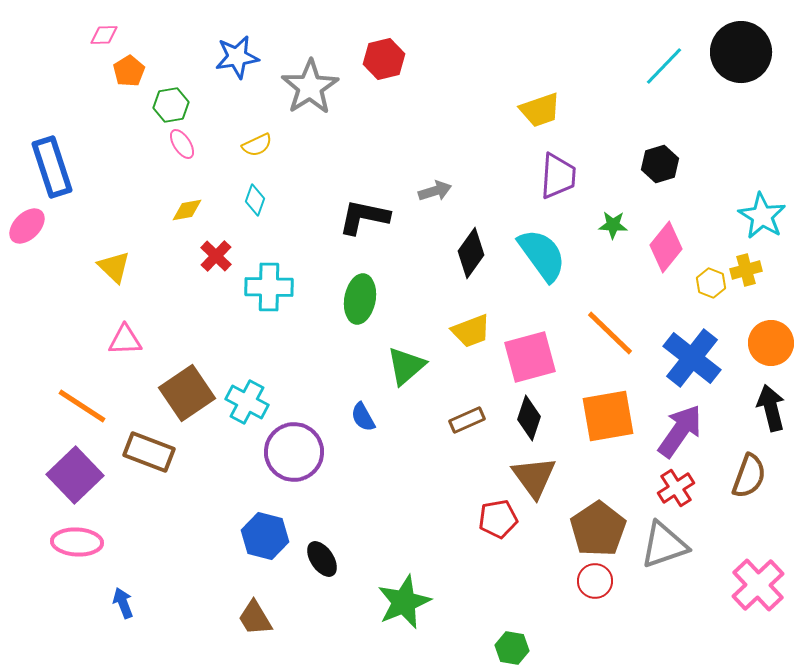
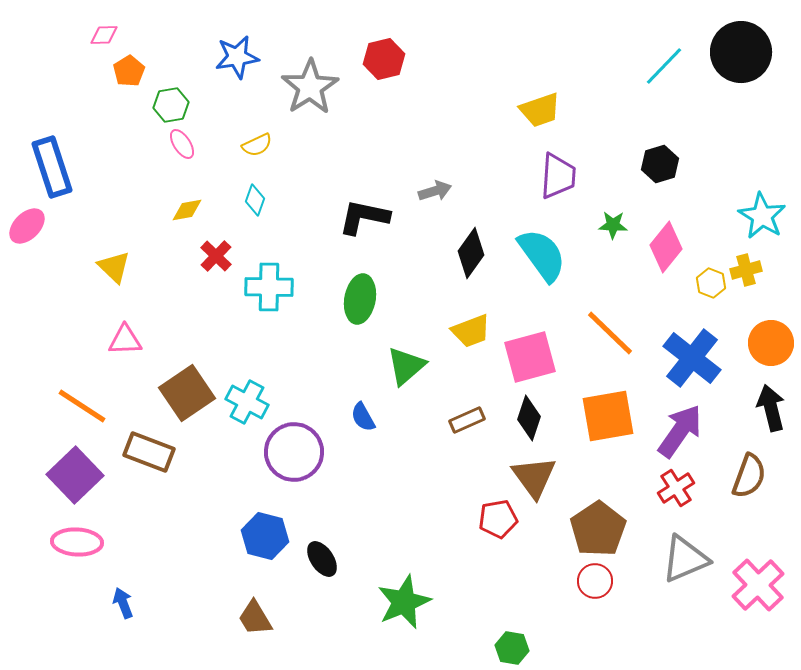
gray triangle at (664, 545): moved 21 px right, 14 px down; rotated 4 degrees counterclockwise
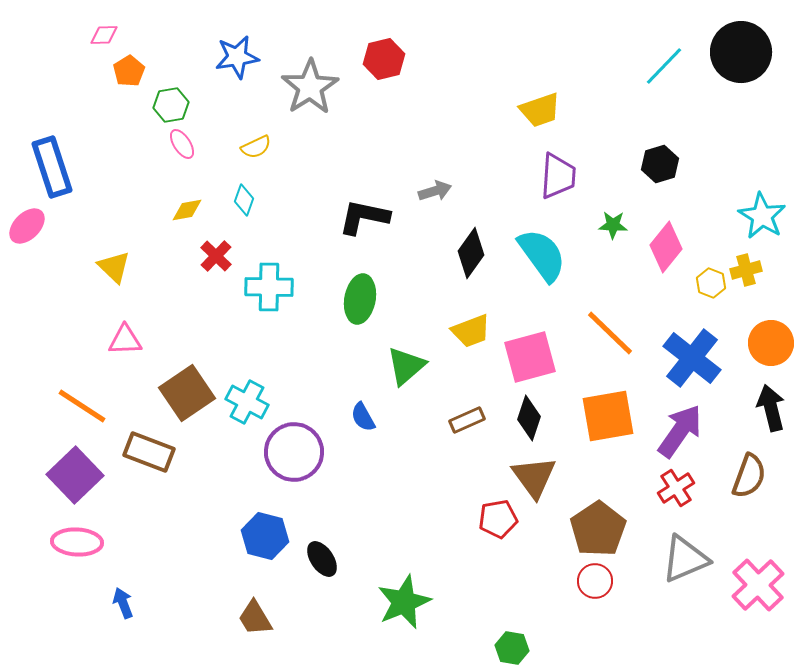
yellow semicircle at (257, 145): moved 1 px left, 2 px down
cyan diamond at (255, 200): moved 11 px left
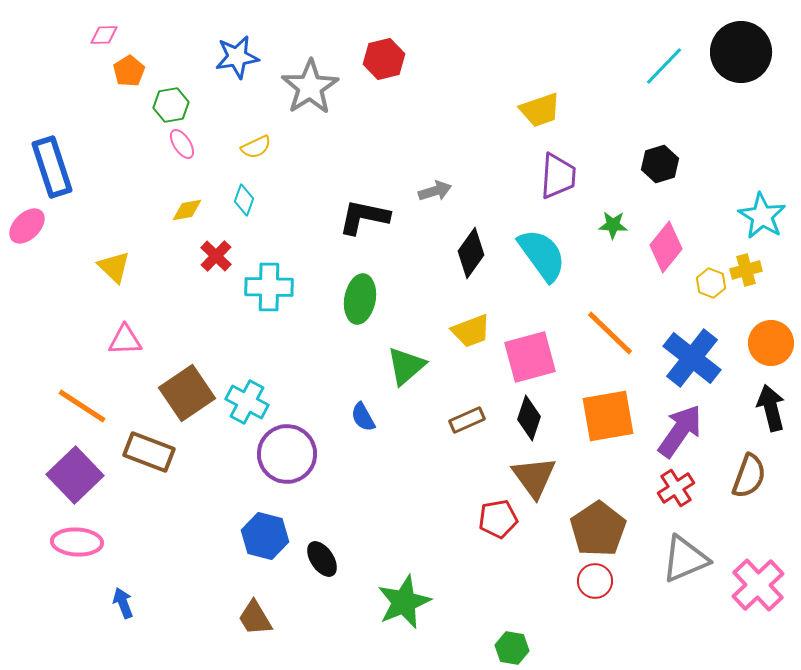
purple circle at (294, 452): moved 7 px left, 2 px down
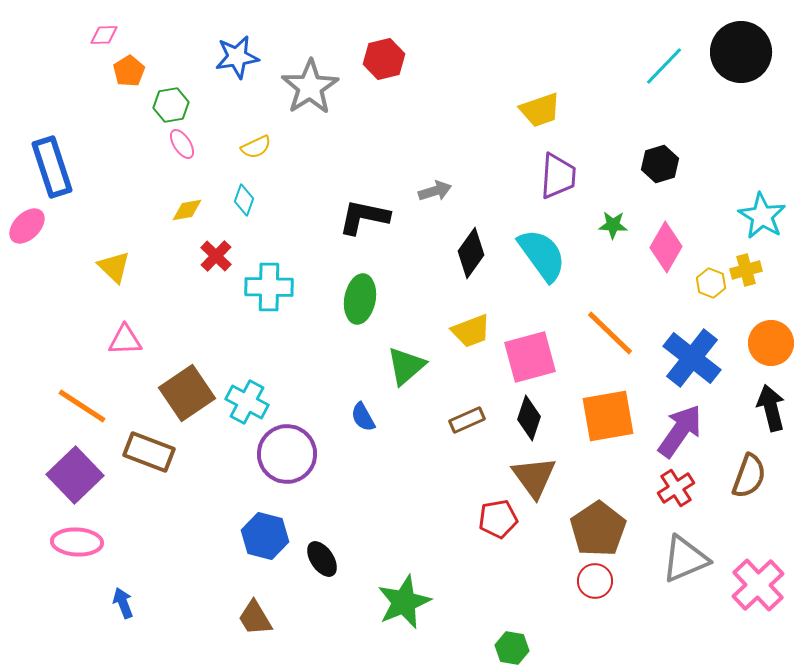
pink diamond at (666, 247): rotated 9 degrees counterclockwise
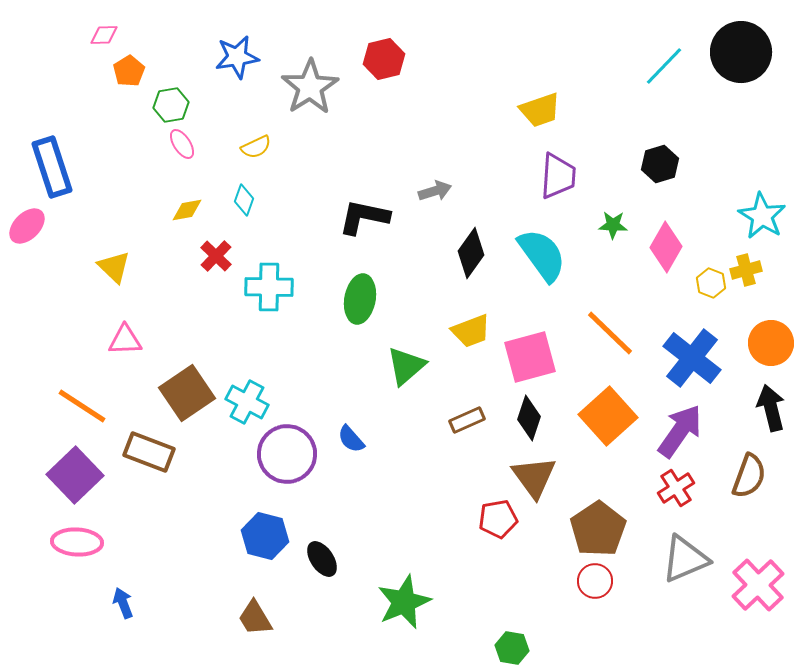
orange square at (608, 416): rotated 32 degrees counterclockwise
blue semicircle at (363, 417): moved 12 px left, 22 px down; rotated 12 degrees counterclockwise
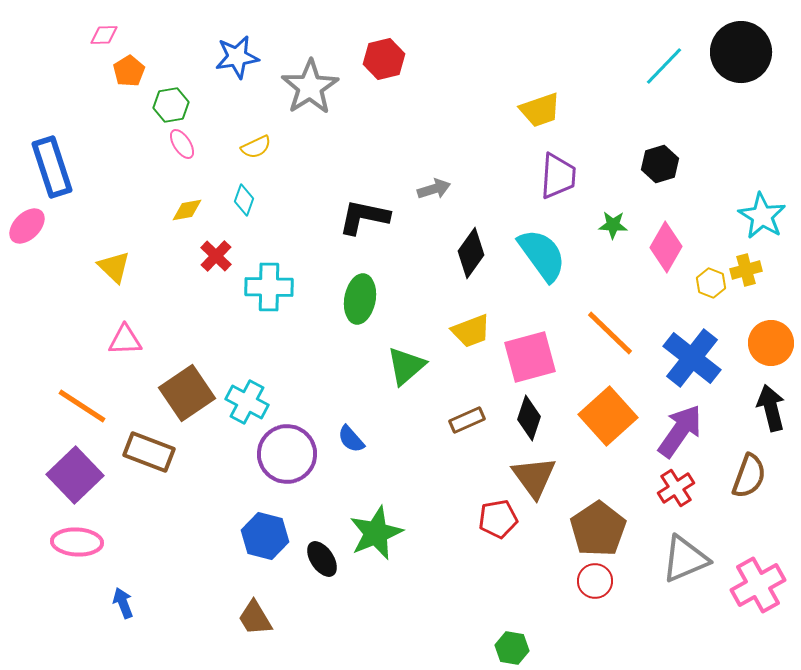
gray arrow at (435, 191): moved 1 px left, 2 px up
pink cross at (758, 585): rotated 14 degrees clockwise
green star at (404, 602): moved 28 px left, 69 px up
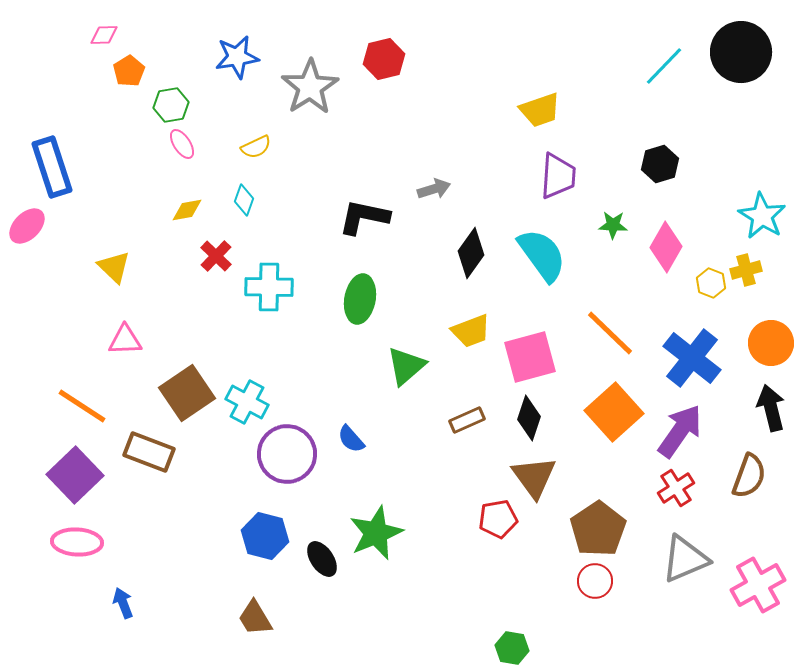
orange square at (608, 416): moved 6 px right, 4 px up
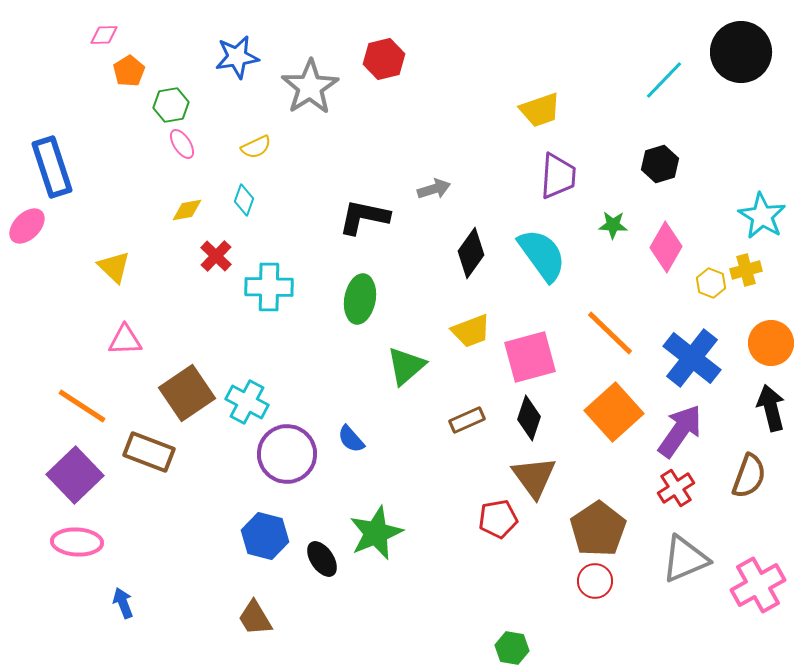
cyan line at (664, 66): moved 14 px down
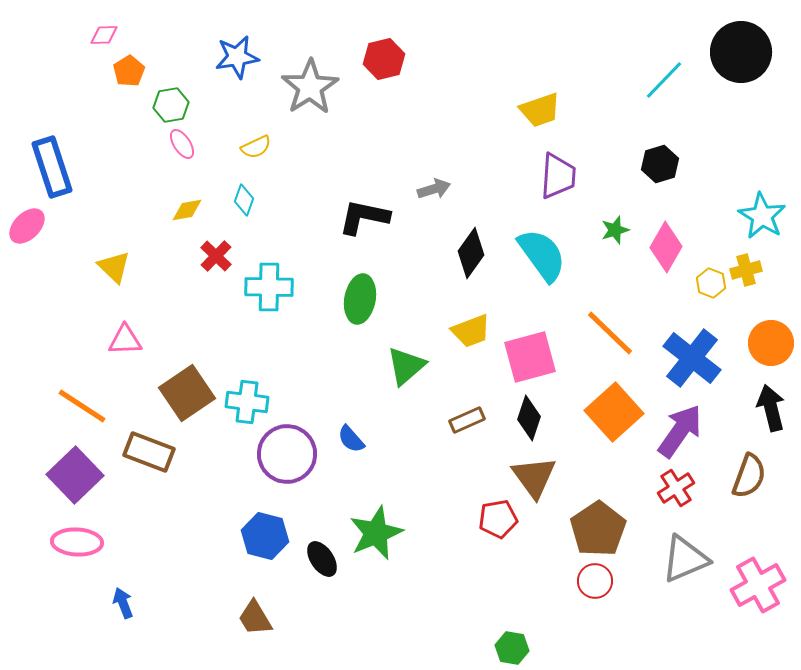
green star at (613, 225): moved 2 px right, 5 px down; rotated 20 degrees counterclockwise
cyan cross at (247, 402): rotated 21 degrees counterclockwise
